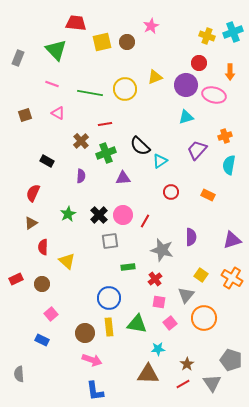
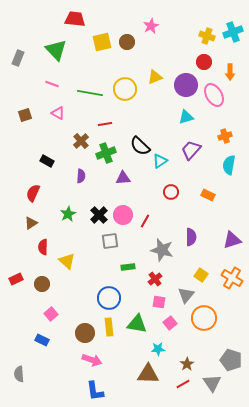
red trapezoid at (76, 23): moved 1 px left, 4 px up
red circle at (199, 63): moved 5 px right, 1 px up
pink ellipse at (214, 95): rotated 45 degrees clockwise
purple trapezoid at (197, 150): moved 6 px left
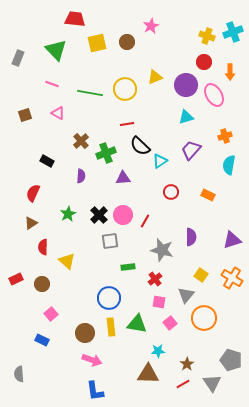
yellow square at (102, 42): moved 5 px left, 1 px down
red line at (105, 124): moved 22 px right
yellow rectangle at (109, 327): moved 2 px right
cyan star at (158, 349): moved 2 px down
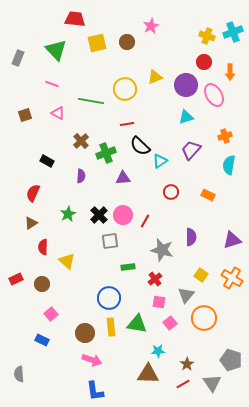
green line at (90, 93): moved 1 px right, 8 px down
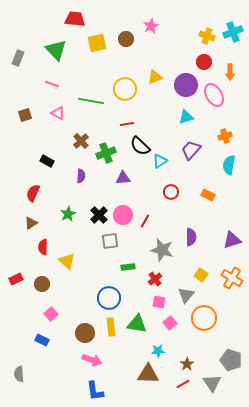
brown circle at (127, 42): moved 1 px left, 3 px up
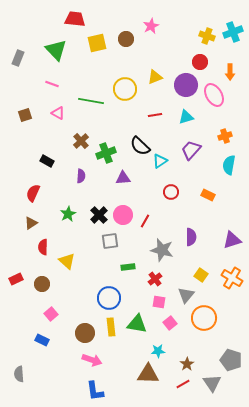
red circle at (204, 62): moved 4 px left
red line at (127, 124): moved 28 px right, 9 px up
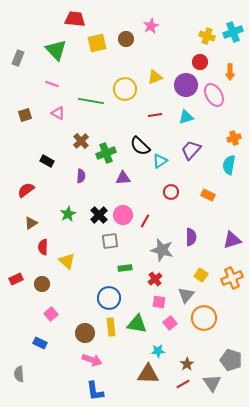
orange cross at (225, 136): moved 9 px right, 2 px down
red semicircle at (33, 193): moved 7 px left, 3 px up; rotated 30 degrees clockwise
green rectangle at (128, 267): moved 3 px left, 1 px down
orange cross at (232, 278): rotated 35 degrees clockwise
blue rectangle at (42, 340): moved 2 px left, 3 px down
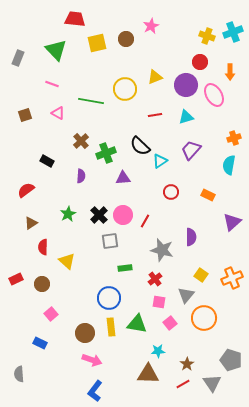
purple triangle at (232, 240): moved 18 px up; rotated 24 degrees counterclockwise
blue L-shape at (95, 391): rotated 45 degrees clockwise
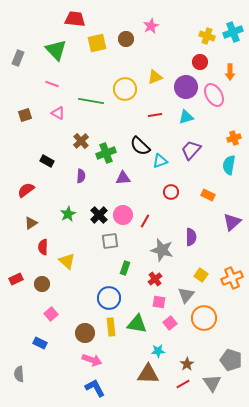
purple circle at (186, 85): moved 2 px down
cyan triangle at (160, 161): rotated 14 degrees clockwise
green rectangle at (125, 268): rotated 64 degrees counterclockwise
blue L-shape at (95, 391): moved 3 px up; rotated 115 degrees clockwise
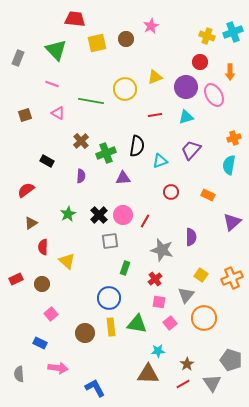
black semicircle at (140, 146): moved 3 px left; rotated 125 degrees counterclockwise
pink arrow at (92, 360): moved 34 px left, 8 px down; rotated 12 degrees counterclockwise
